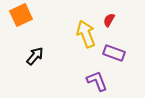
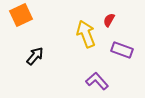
purple rectangle: moved 8 px right, 3 px up
purple L-shape: rotated 20 degrees counterclockwise
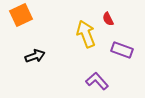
red semicircle: moved 1 px left, 1 px up; rotated 56 degrees counterclockwise
black arrow: rotated 30 degrees clockwise
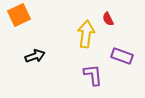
orange square: moved 2 px left
yellow arrow: rotated 28 degrees clockwise
purple rectangle: moved 6 px down
purple L-shape: moved 4 px left, 6 px up; rotated 35 degrees clockwise
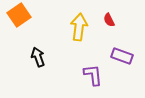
orange square: rotated 10 degrees counterclockwise
red semicircle: moved 1 px right, 1 px down
yellow arrow: moved 7 px left, 7 px up
black arrow: moved 3 px right, 1 px down; rotated 90 degrees counterclockwise
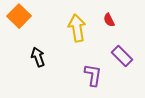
orange square: moved 1 px down; rotated 10 degrees counterclockwise
yellow arrow: moved 2 px left, 1 px down; rotated 16 degrees counterclockwise
purple rectangle: rotated 25 degrees clockwise
purple L-shape: rotated 15 degrees clockwise
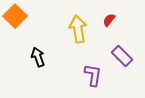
orange square: moved 4 px left
red semicircle: rotated 64 degrees clockwise
yellow arrow: moved 1 px right, 1 px down
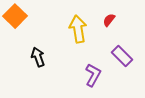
purple L-shape: rotated 20 degrees clockwise
